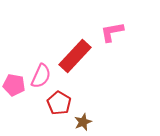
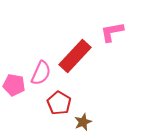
pink semicircle: moved 3 px up
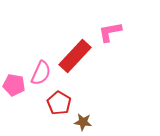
pink L-shape: moved 2 px left
brown star: rotated 30 degrees clockwise
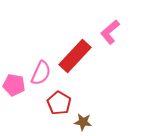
pink L-shape: rotated 30 degrees counterclockwise
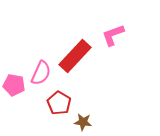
pink L-shape: moved 3 px right, 3 px down; rotated 20 degrees clockwise
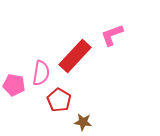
pink L-shape: moved 1 px left
pink semicircle: rotated 15 degrees counterclockwise
red pentagon: moved 3 px up
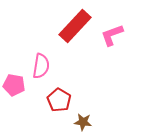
red rectangle: moved 30 px up
pink semicircle: moved 7 px up
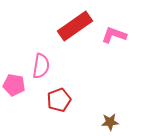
red rectangle: rotated 12 degrees clockwise
pink L-shape: moved 2 px right; rotated 40 degrees clockwise
red pentagon: rotated 20 degrees clockwise
brown star: moved 27 px right; rotated 12 degrees counterclockwise
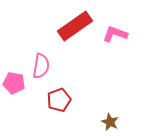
pink L-shape: moved 1 px right, 1 px up
pink pentagon: moved 2 px up
brown star: rotated 30 degrees clockwise
